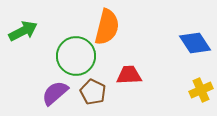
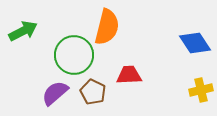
green circle: moved 2 px left, 1 px up
yellow cross: rotated 10 degrees clockwise
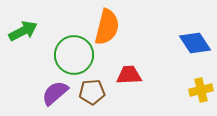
brown pentagon: moved 1 px left; rotated 30 degrees counterclockwise
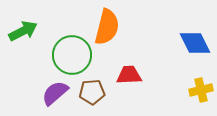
blue diamond: rotated 8 degrees clockwise
green circle: moved 2 px left
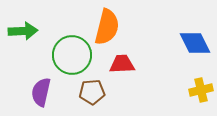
green arrow: rotated 24 degrees clockwise
red trapezoid: moved 7 px left, 11 px up
purple semicircle: moved 14 px left, 1 px up; rotated 36 degrees counterclockwise
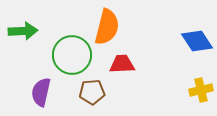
blue diamond: moved 2 px right, 2 px up; rotated 8 degrees counterclockwise
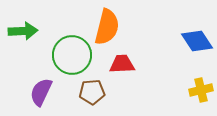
purple semicircle: rotated 12 degrees clockwise
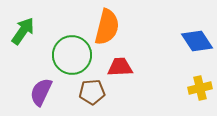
green arrow: rotated 52 degrees counterclockwise
red trapezoid: moved 2 px left, 3 px down
yellow cross: moved 1 px left, 2 px up
